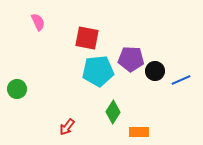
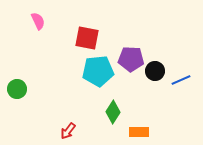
pink semicircle: moved 1 px up
red arrow: moved 1 px right, 4 px down
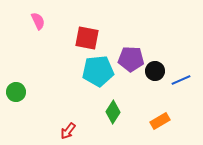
green circle: moved 1 px left, 3 px down
orange rectangle: moved 21 px right, 11 px up; rotated 30 degrees counterclockwise
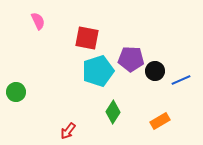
cyan pentagon: rotated 12 degrees counterclockwise
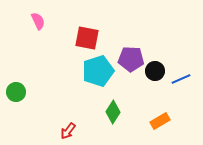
blue line: moved 1 px up
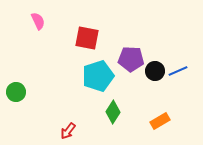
cyan pentagon: moved 5 px down
blue line: moved 3 px left, 8 px up
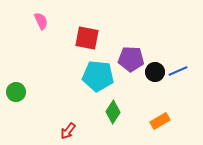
pink semicircle: moved 3 px right
black circle: moved 1 px down
cyan pentagon: rotated 24 degrees clockwise
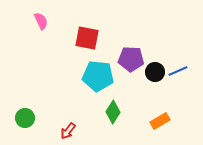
green circle: moved 9 px right, 26 px down
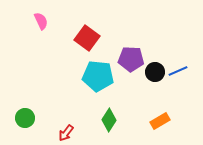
red square: rotated 25 degrees clockwise
green diamond: moved 4 px left, 8 px down
red arrow: moved 2 px left, 2 px down
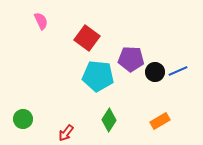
green circle: moved 2 px left, 1 px down
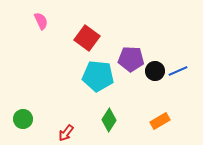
black circle: moved 1 px up
